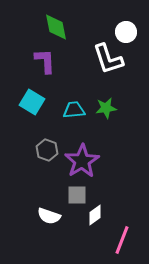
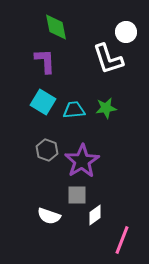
cyan square: moved 11 px right
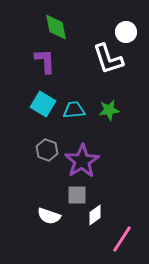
cyan square: moved 2 px down
green star: moved 3 px right, 2 px down
pink line: moved 1 px up; rotated 12 degrees clockwise
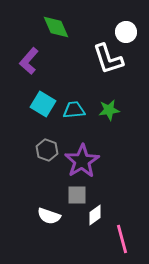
green diamond: rotated 12 degrees counterclockwise
purple L-shape: moved 16 px left; rotated 136 degrees counterclockwise
pink line: rotated 48 degrees counterclockwise
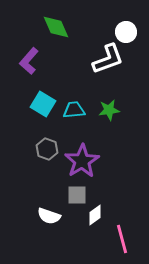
white L-shape: rotated 92 degrees counterclockwise
gray hexagon: moved 1 px up
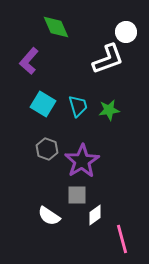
cyan trapezoid: moved 4 px right, 4 px up; rotated 80 degrees clockwise
white semicircle: rotated 15 degrees clockwise
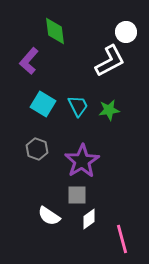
green diamond: moved 1 px left, 4 px down; rotated 16 degrees clockwise
white L-shape: moved 2 px right, 2 px down; rotated 8 degrees counterclockwise
cyan trapezoid: rotated 10 degrees counterclockwise
gray hexagon: moved 10 px left
white diamond: moved 6 px left, 4 px down
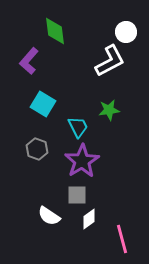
cyan trapezoid: moved 21 px down
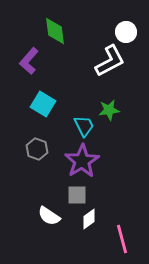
cyan trapezoid: moved 6 px right, 1 px up
